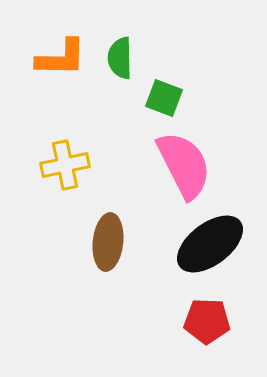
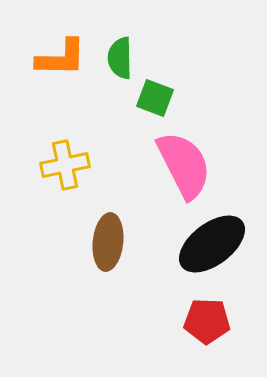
green square: moved 9 px left
black ellipse: moved 2 px right
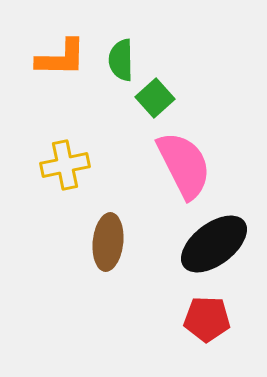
green semicircle: moved 1 px right, 2 px down
green square: rotated 27 degrees clockwise
black ellipse: moved 2 px right
red pentagon: moved 2 px up
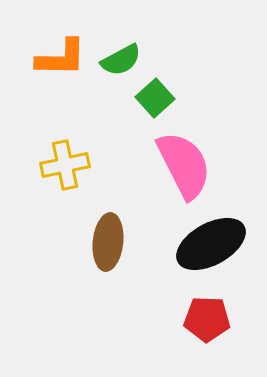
green semicircle: rotated 117 degrees counterclockwise
black ellipse: moved 3 px left; rotated 8 degrees clockwise
